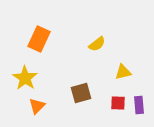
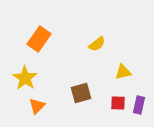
orange rectangle: rotated 10 degrees clockwise
purple rectangle: rotated 18 degrees clockwise
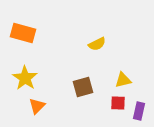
orange rectangle: moved 16 px left, 6 px up; rotated 70 degrees clockwise
yellow semicircle: rotated 12 degrees clockwise
yellow triangle: moved 8 px down
brown square: moved 2 px right, 6 px up
purple rectangle: moved 6 px down
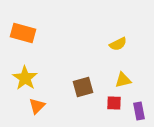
yellow semicircle: moved 21 px right
red square: moved 4 px left
purple rectangle: rotated 24 degrees counterclockwise
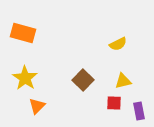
yellow triangle: moved 1 px down
brown square: moved 7 px up; rotated 30 degrees counterclockwise
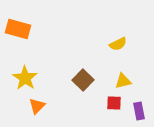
orange rectangle: moved 5 px left, 4 px up
